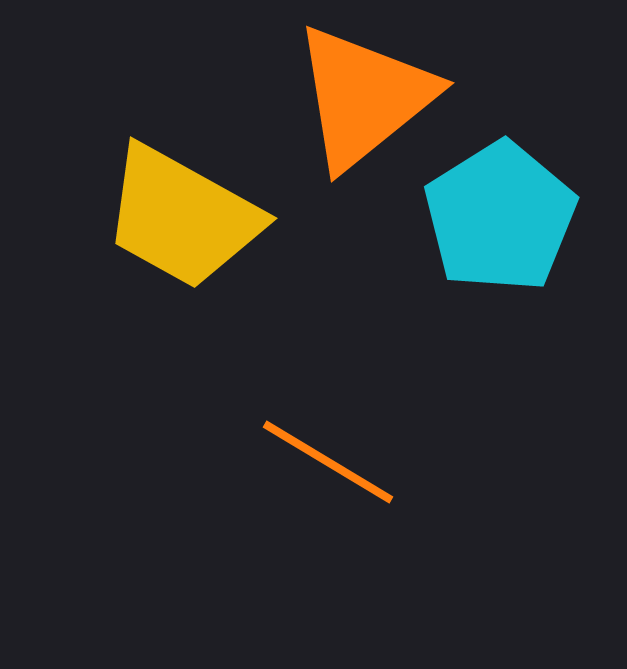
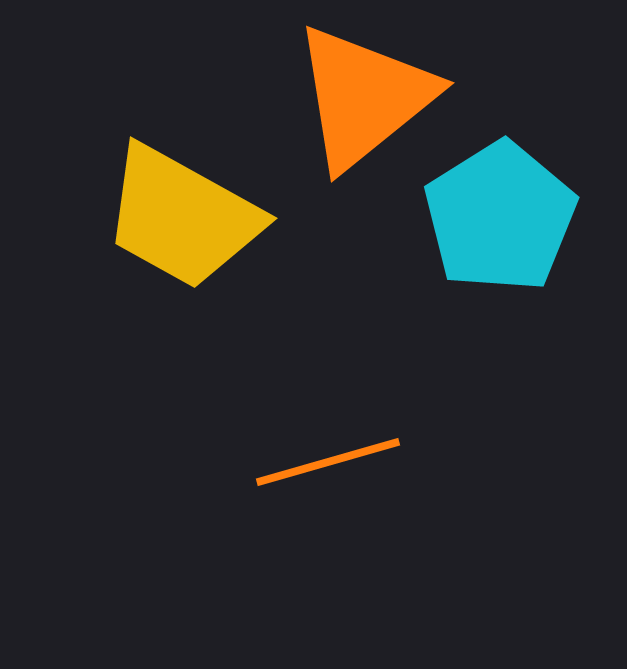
orange line: rotated 47 degrees counterclockwise
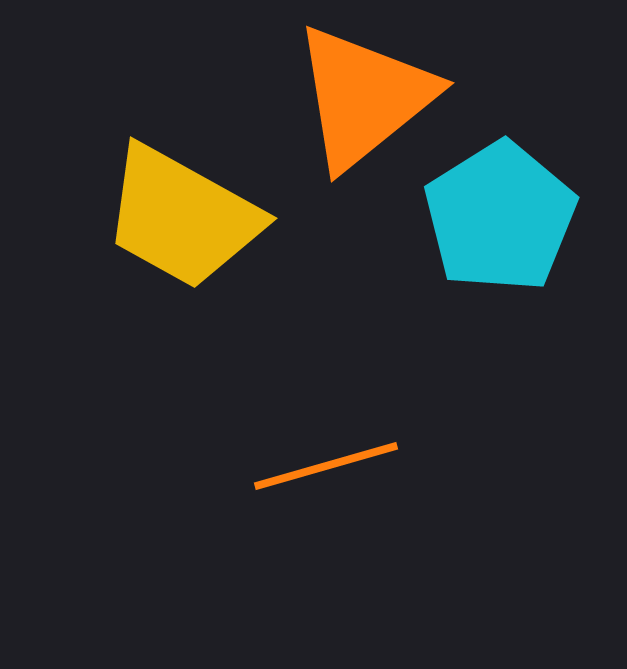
orange line: moved 2 px left, 4 px down
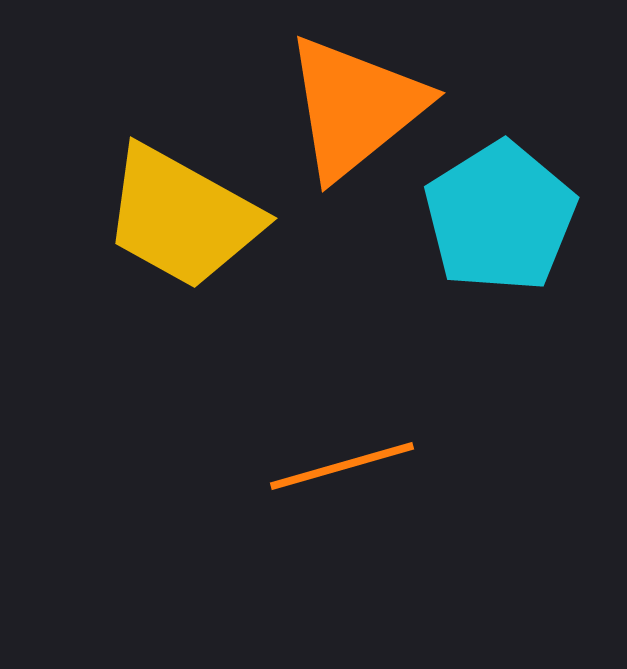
orange triangle: moved 9 px left, 10 px down
orange line: moved 16 px right
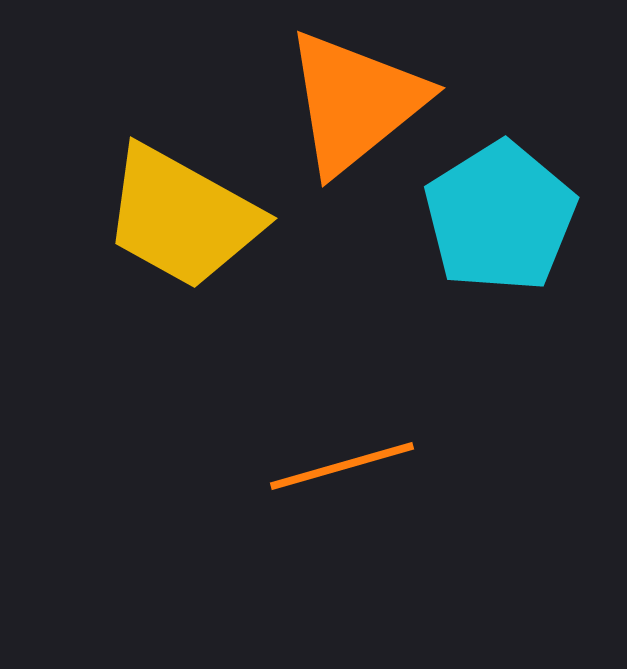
orange triangle: moved 5 px up
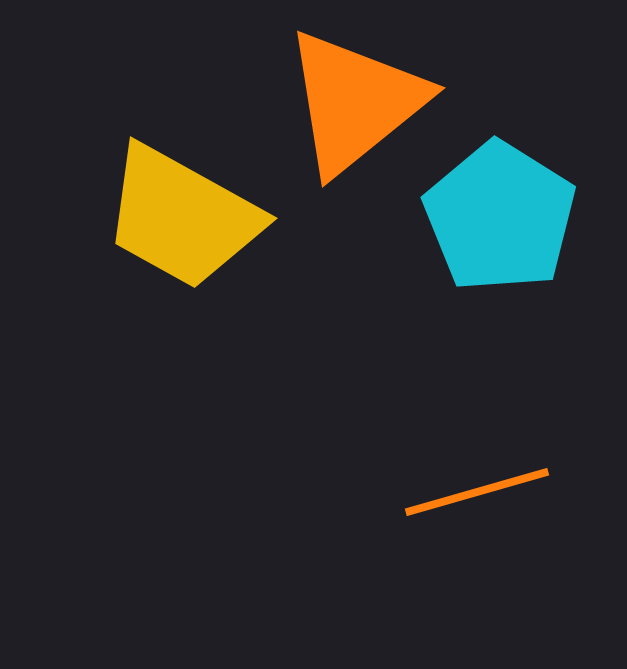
cyan pentagon: rotated 8 degrees counterclockwise
orange line: moved 135 px right, 26 px down
